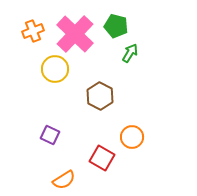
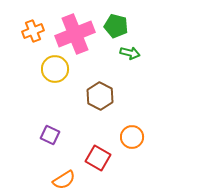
pink cross: rotated 24 degrees clockwise
green arrow: rotated 72 degrees clockwise
red square: moved 4 px left
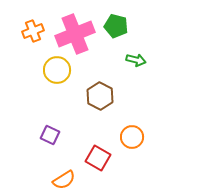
green arrow: moved 6 px right, 7 px down
yellow circle: moved 2 px right, 1 px down
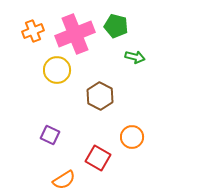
green arrow: moved 1 px left, 3 px up
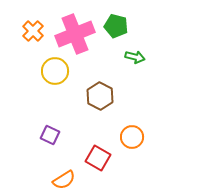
orange cross: rotated 25 degrees counterclockwise
yellow circle: moved 2 px left, 1 px down
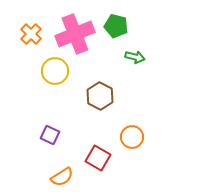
orange cross: moved 2 px left, 3 px down
orange semicircle: moved 2 px left, 3 px up
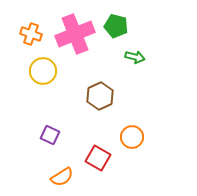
orange cross: rotated 25 degrees counterclockwise
yellow circle: moved 12 px left
brown hexagon: rotated 8 degrees clockwise
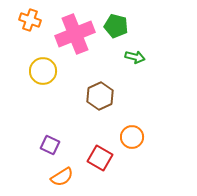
orange cross: moved 1 px left, 14 px up
purple square: moved 10 px down
red square: moved 2 px right
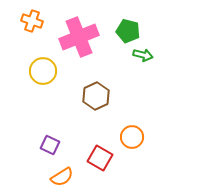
orange cross: moved 2 px right, 1 px down
green pentagon: moved 12 px right, 5 px down
pink cross: moved 4 px right, 3 px down
green arrow: moved 8 px right, 2 px up
brown hexagon: moved 4 px left
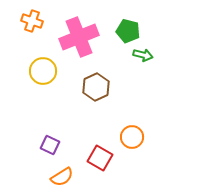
brown hexagon: moved 9 px up
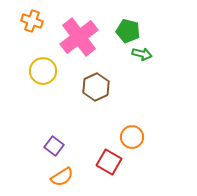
pink cross: rotated 15 degrees counterclockwise
green arrow: moved 1 px left, 1 px up
purple square: moved 4 px right, 1 px down; rotated 12 degrees clockwise
red square: moved 9 px right, 4 px down
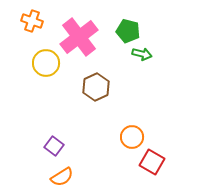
yellow circle: moved 3 px right, 8 px up
red square: moved 43 px right
